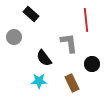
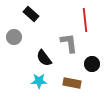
red line: moved 1 px left
brown rectangle: rotated 54 degrees counterclockwise
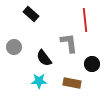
gray circle: moved 10 px down
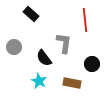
gray L-shape: moved 5 px left; rotated 15 degrees clockwise
cyan star: rotated 28 degrees clockwise
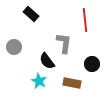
black semicircle: moved 3 px right, 3 px down
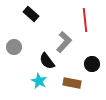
gray L-shape: moved 1 px up; rotated 35 degrees clockwise
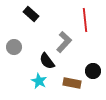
black circle: moved 1 px right, 7 px down
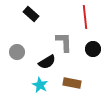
red line: moved 3 px up
gray L-shape: rotated 45 degrees counterclockwise
gray circle: moved 3 px right, 5 px down
black semicircle: moved 1 px down; rotated 84 degrees counterclockwise
black circle: moved 22 px up
cyan star: moved 1 px right, 4 px down
